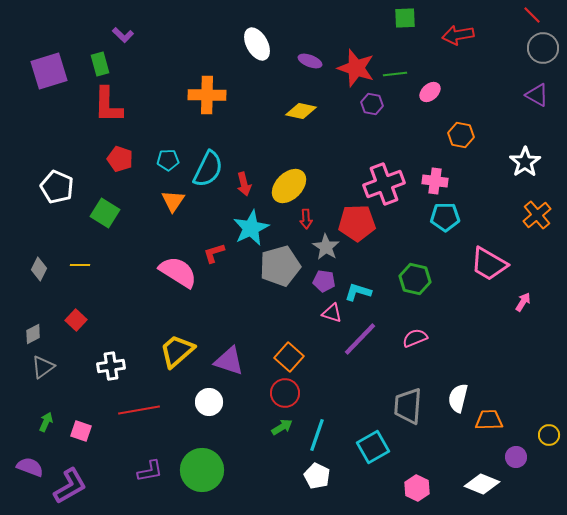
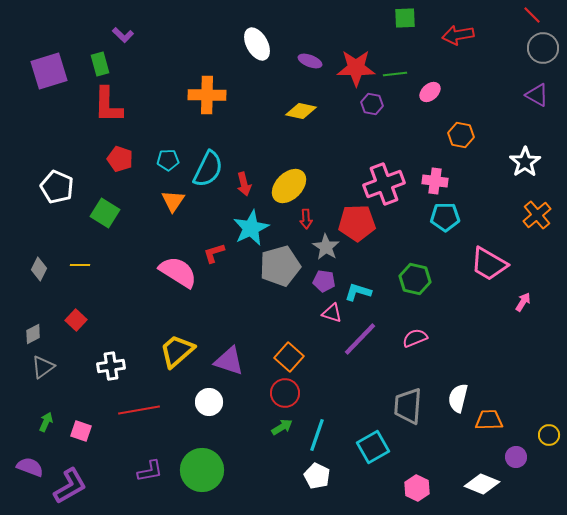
red star at (356, 68): rotated 18 degrees counterclockwise
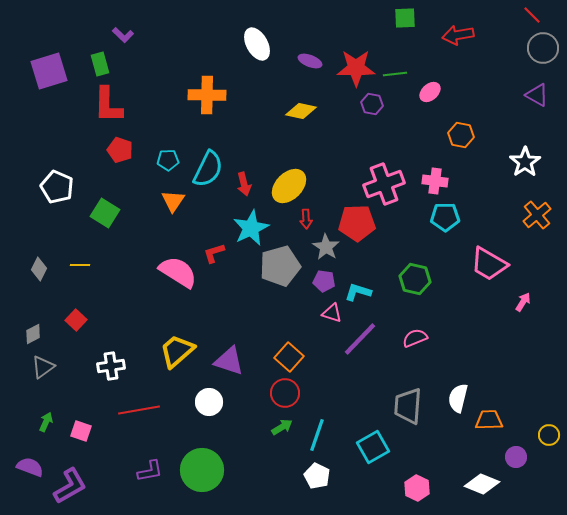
red pentagon at (120, 159): moved 9 px up
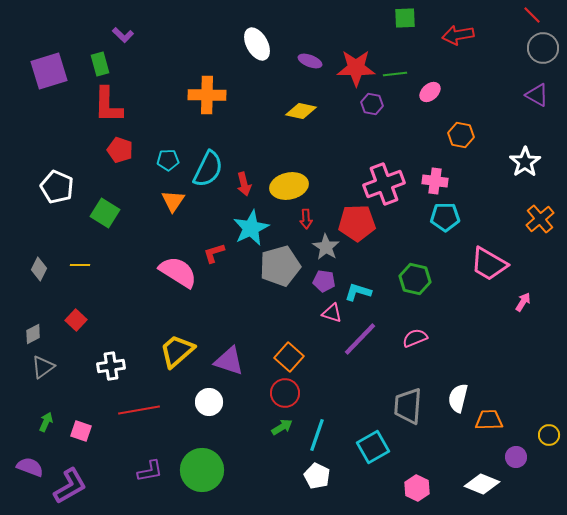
yellow ellipse at (289, 186): rotated 33 degrees clockwise
orange cross at (537, 215): moved 3 px right, 4 px down
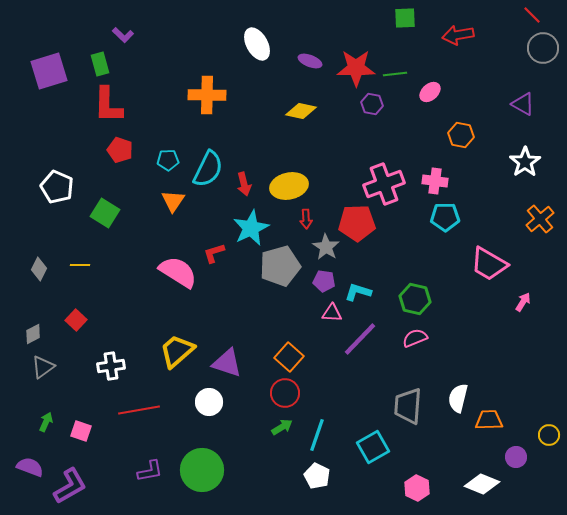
purple triangle at (537, 95): moved 14 px left, 9 px down
green hexagon at (415, 279): moved 20 px down
pink triangle at (332, 313): rotated 15 degrees counterclockwise
purple triangle at (229, 361): moved 2 px left, 2 px down
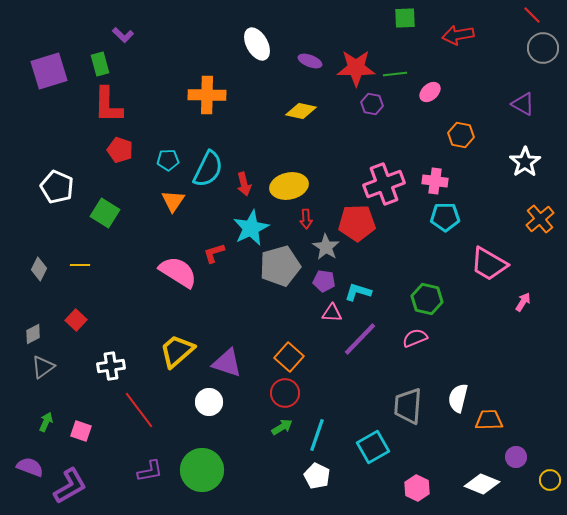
green hexagon at (415, 299): moved 12 px right
red line at (139, 410): rotated 63 degrees clockwise
yellow circle at (549, 435): moved 1 px right, 45 px down
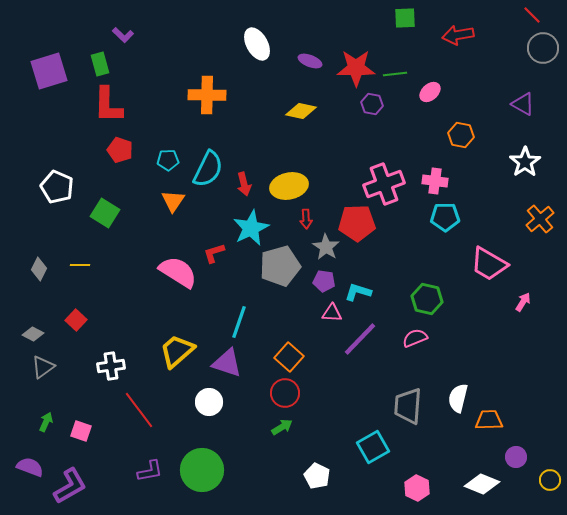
gray diamond at (33, 334): rotated 55 degrees clockwise
cyan line at (317, 435): moved 78 px left, 113 px up
